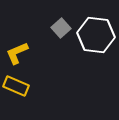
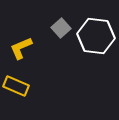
white hexagon: moved 1 px down
yellow L-shape: moved 4 px right, 5 px up
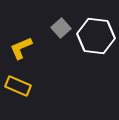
yellow rectangle: moved 2 px right
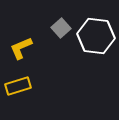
yellow rectangle: rotated 40 degrees counterclockwise
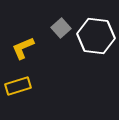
yellow L-shape: moved 2 px right
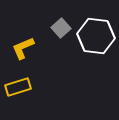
yellow rectangle: moved 1 px down
